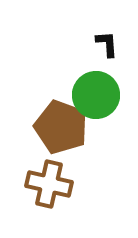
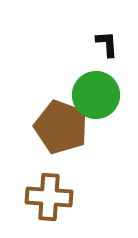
brown cross: moved 13 px down; rotated 9 degrees counterclockwise
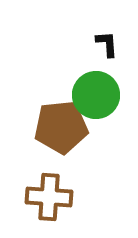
brown pentagon: rotated 26 degrees counterclockwise
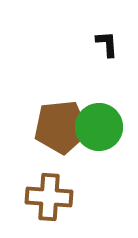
green circle: moved 3 px right, 32 px down
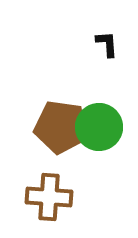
brown pentagon: rotated 14 degrees clockwise
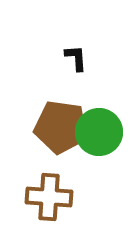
black L-shape: moved 31 px left, 14 px down
green circle: moved 5 px down
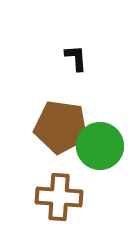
green circle: moved 1 px right, 14 px down
brown cross: moved 10 px right
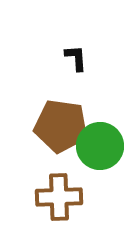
brown pentagon: moved 1 px up
brown cross: rotated 6 degrees counterclockwise
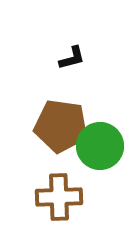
black L-shape: moved 4 px left; rotated 80 degrees clockwise
